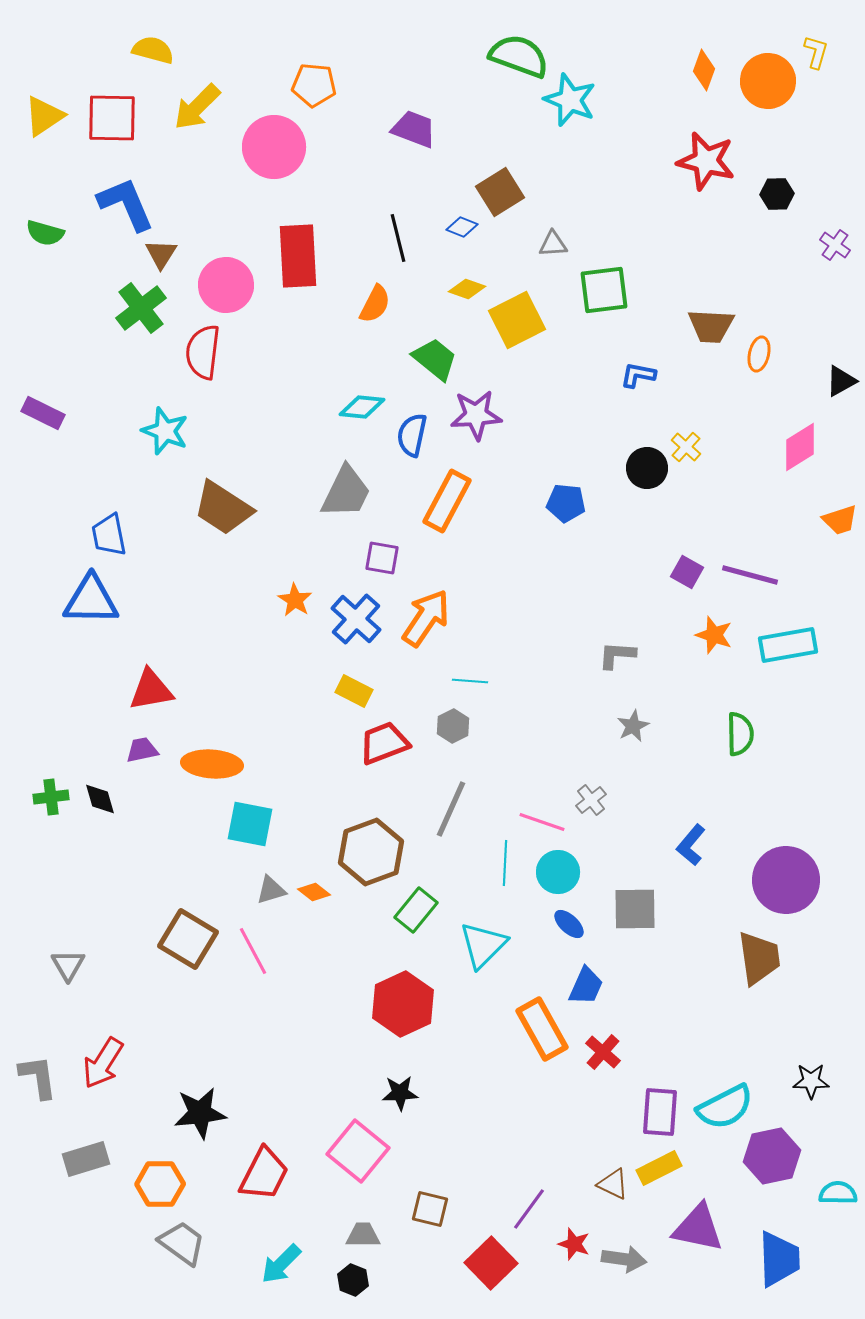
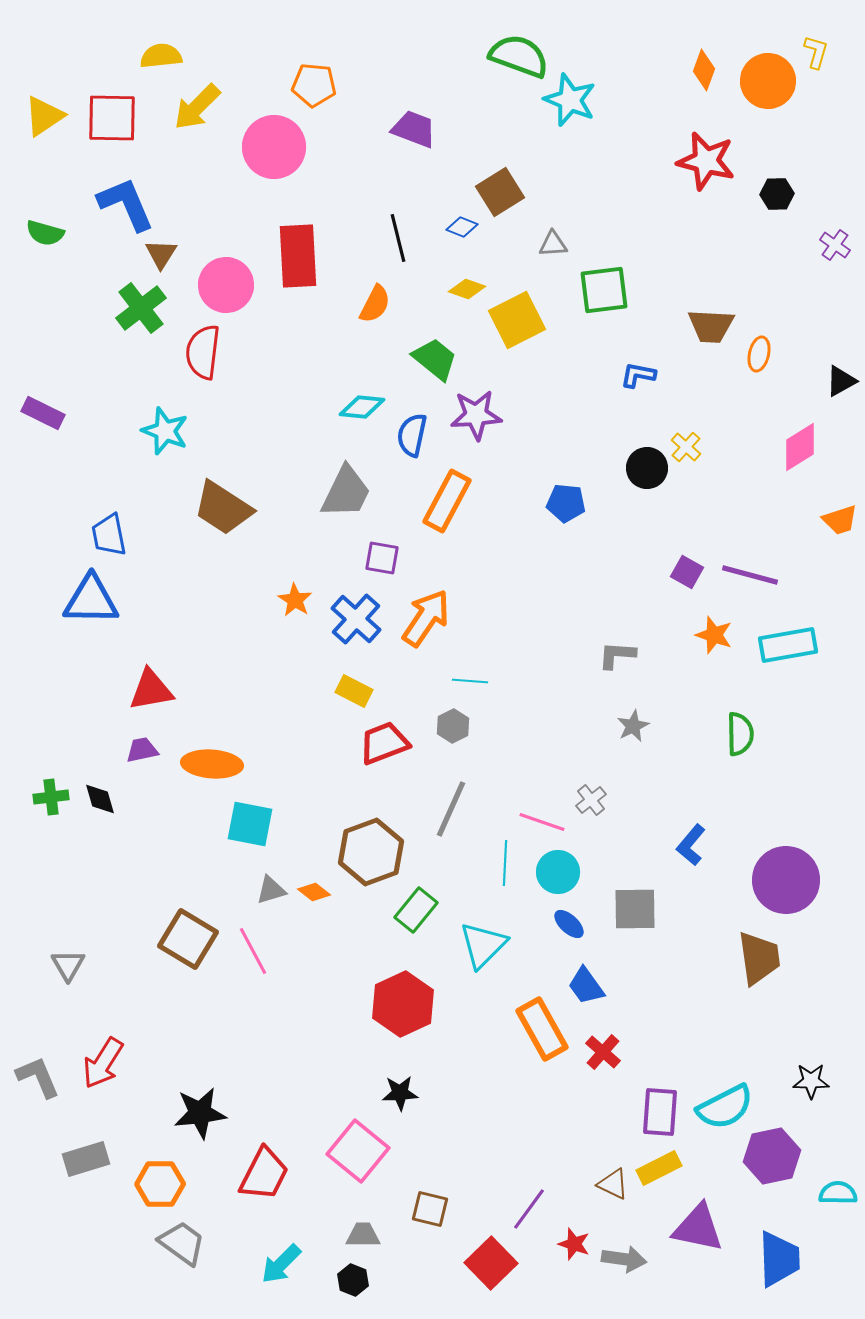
yellow semicircle at (153, 50): moved 8 px right, 6 px down; rotated 21 degrees counterclockwise
blue trapezoid at (586, 986): rotated 120 degrees clockwise
gray L-shape at (38, 1077): rotated 15 degrees counterclockwise
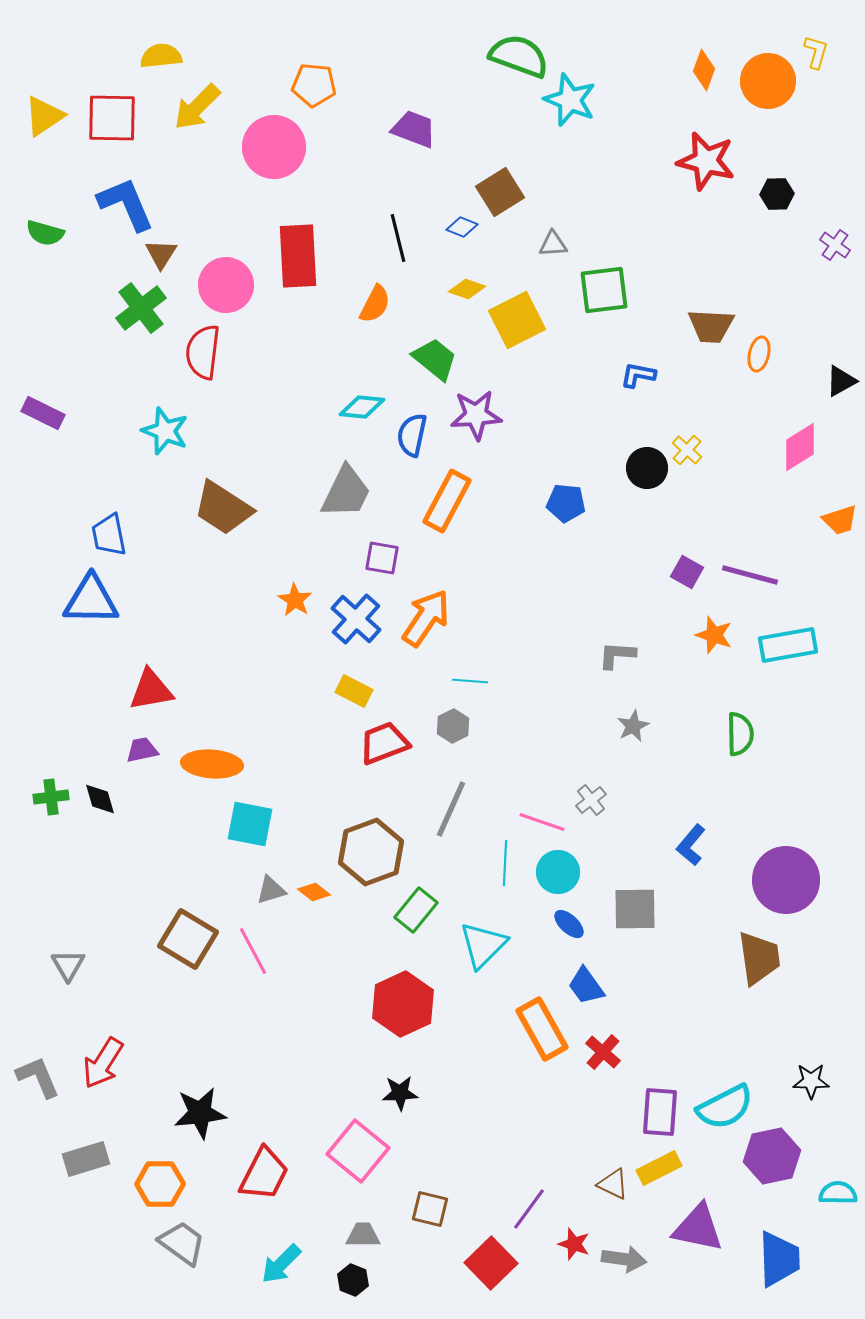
yellow cross at (686, 447): moved 1 px right, 3 px down
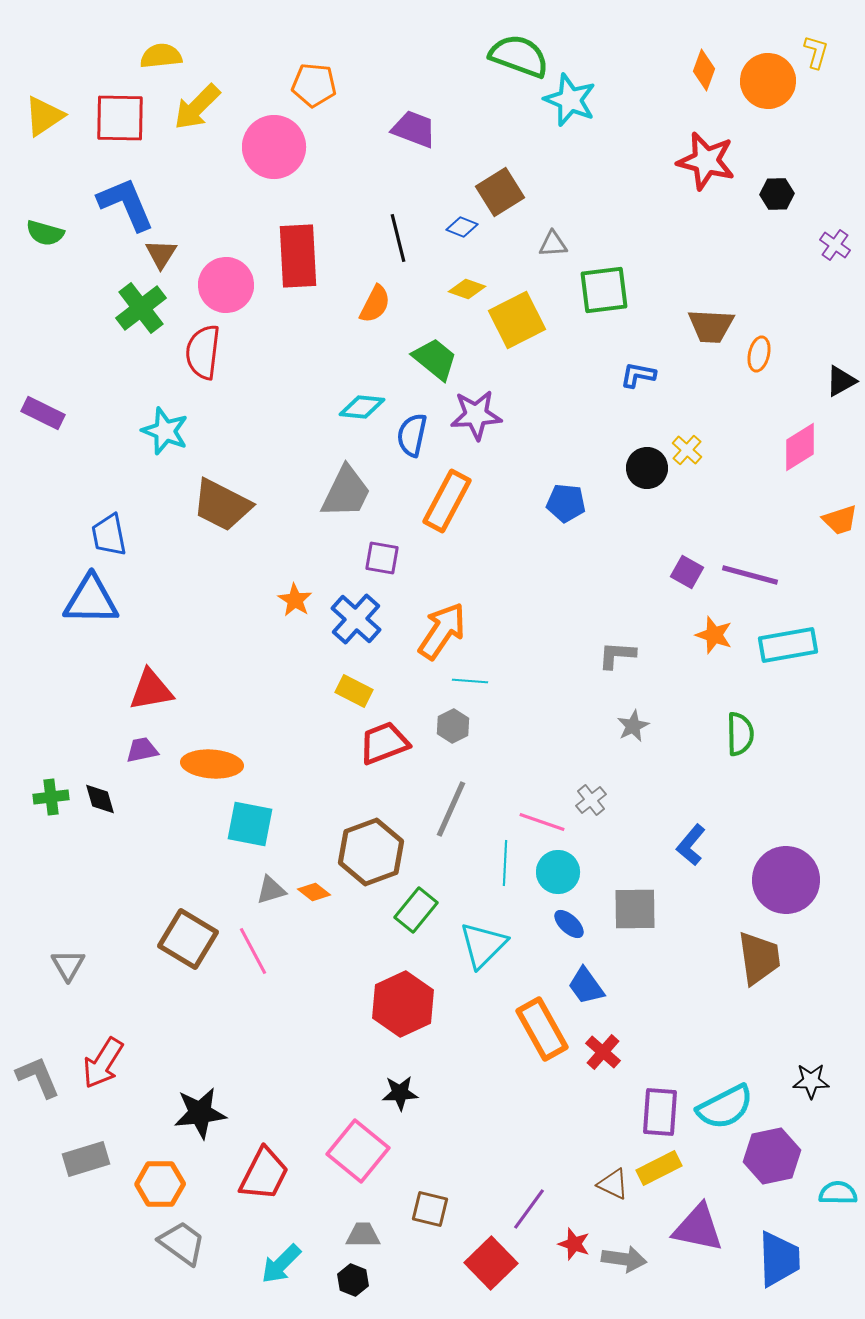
red square at (112, 118): moved 8 px right
brown trapezoid at (223, 508): moved 1 px left, 3 px up; rotated 6 degrees counterclockwise
orange arrow at (426, 618): moved 16 px right, 13 px down
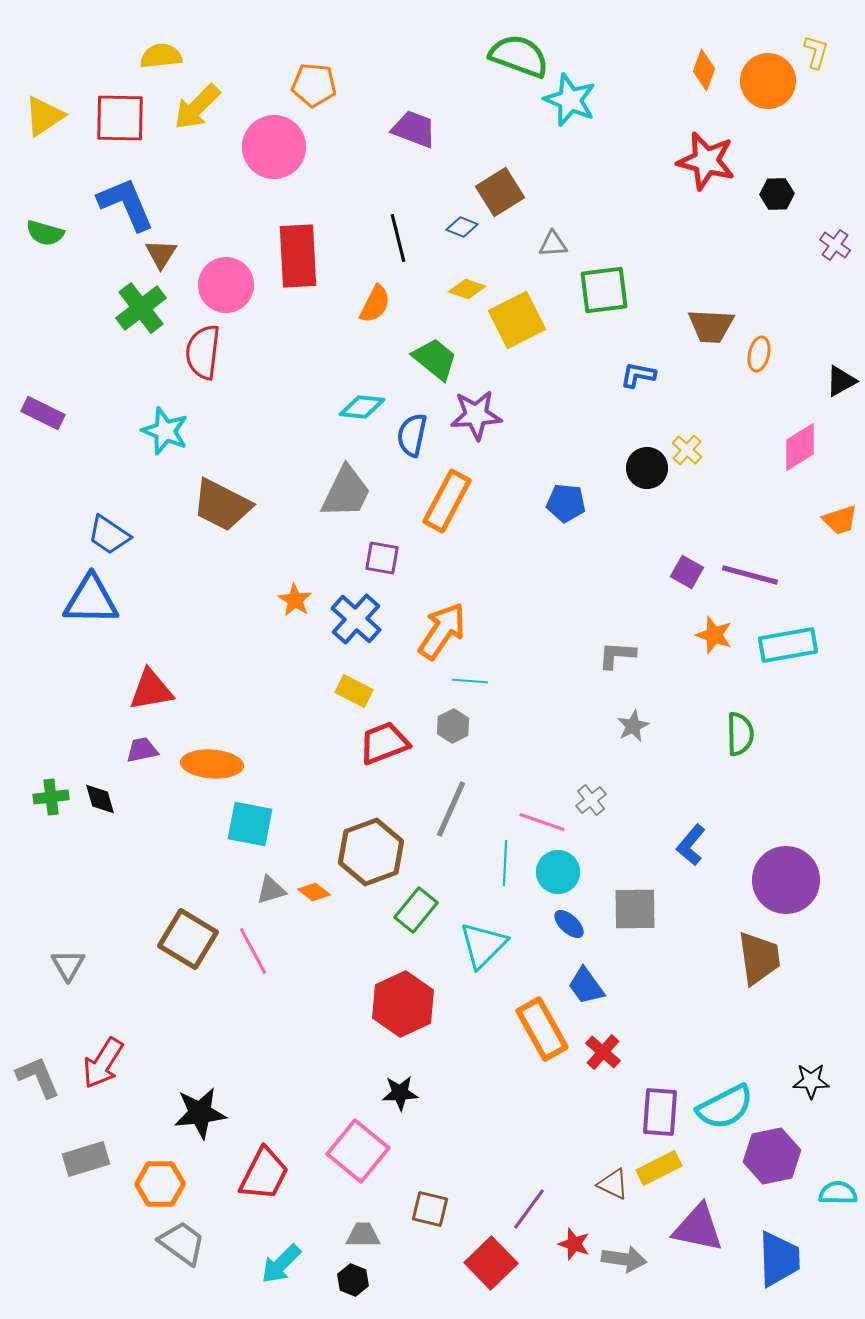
blue trapezoid at (109, 535): rotated 45 degrees counterclockwise
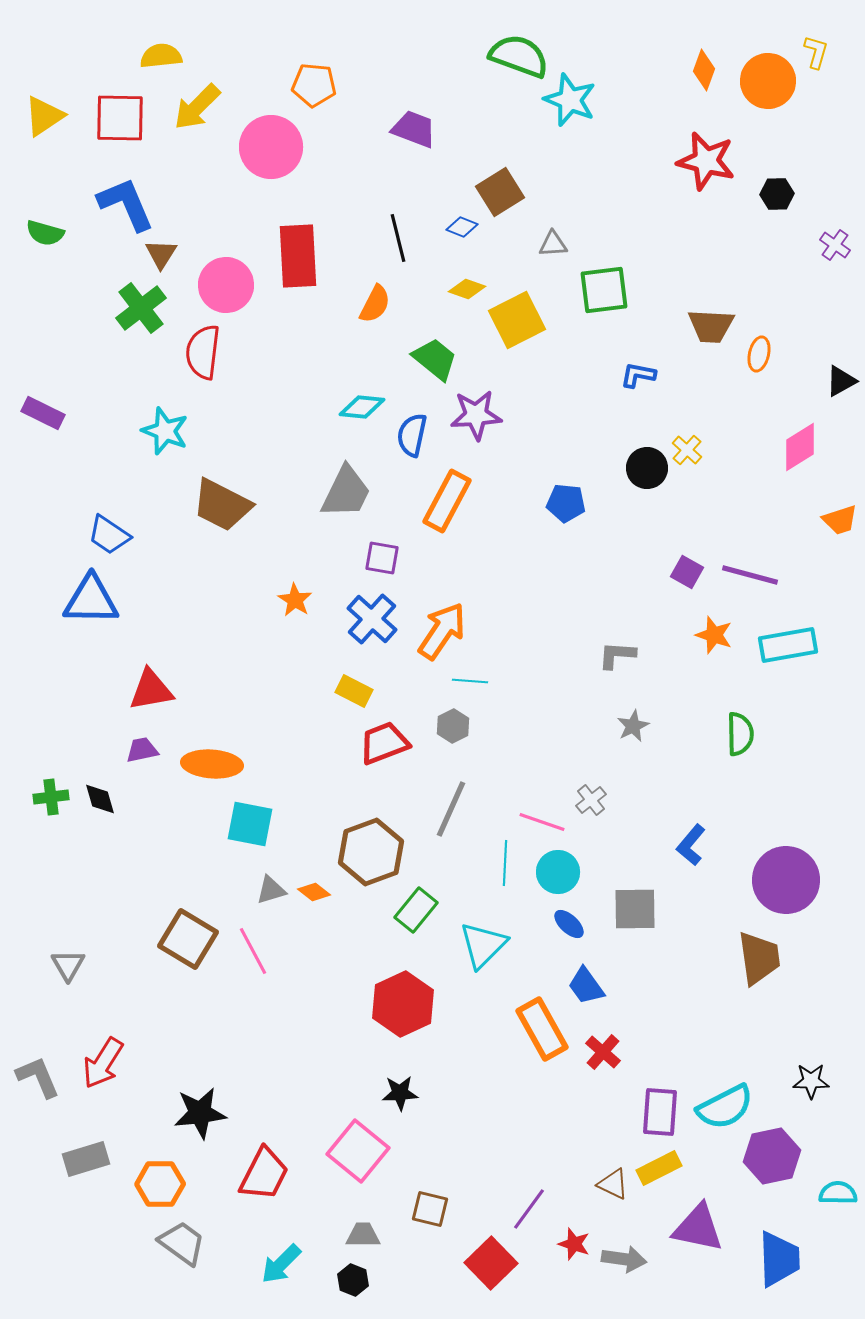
pink circle at (274, 147): moved 3 px left
blue cross at (356, 619): moved 16 px right
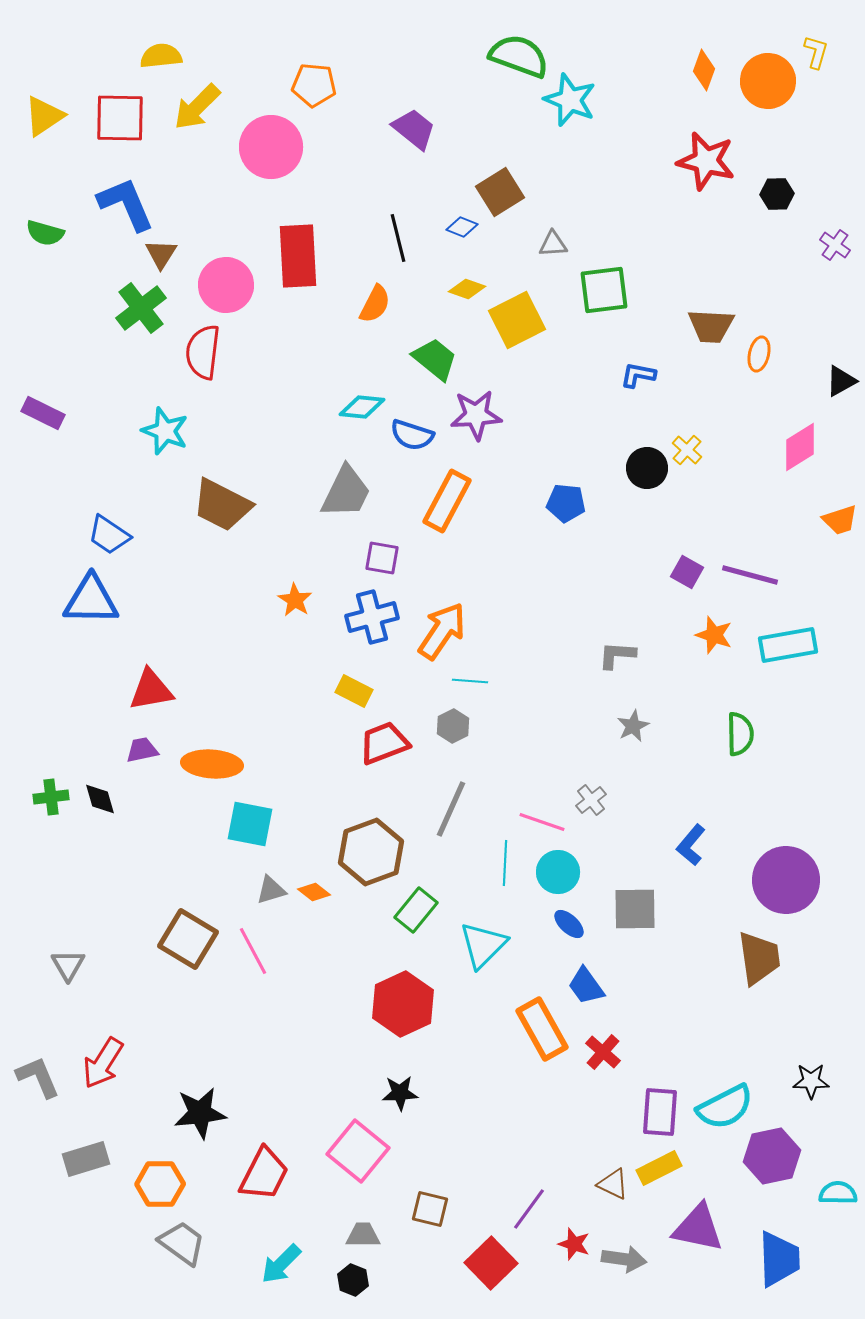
purple trapezoid at (414, 129): rotated 18 degrees clockwise
blue semicircle at (412, 435): rotated 84 degrees counterclockwise
blue cross at (372, 619): moved 2 px up; rotated 33 degrees clockwise
